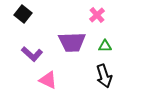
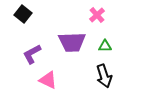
purple L-shape: rotated 110 degrees clockwise
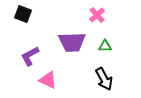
black square: rotated 18 degrees counterclockwise
purple L-shape: moved 2 px left, 2 px down
black arrow: moved 3 px down; rotated 10 degrees counterclockwise
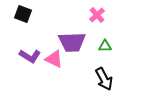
purple L-shape: rotated 120 degrees counterclockwise
pink triangle: moved 6 px right, 21 px up
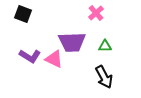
pink cross: moved 1 px left, 2 px up
black arrow: moved 2 px up
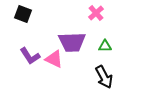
purple L-shape: rotated 25 degrees clockwise
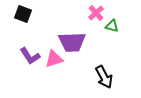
green triangle: moved 7 px right, 20 px up; rotated 16 degrees clockwise
pink triangle: rotated 42 degrees counterclockwise
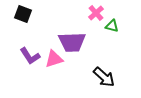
black arrow: rotated 20 degrees counterclockwise
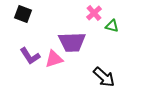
pink cross: moved 2 px left
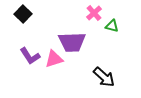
black square: rotated 24 degrees clockwise
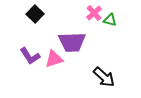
black square: moved 12 px right
green triangle: moved 2 px left, 6 px up
